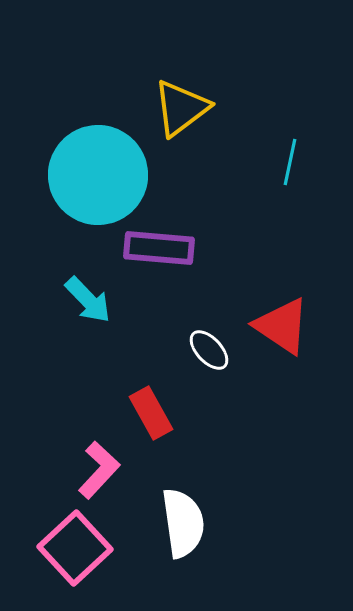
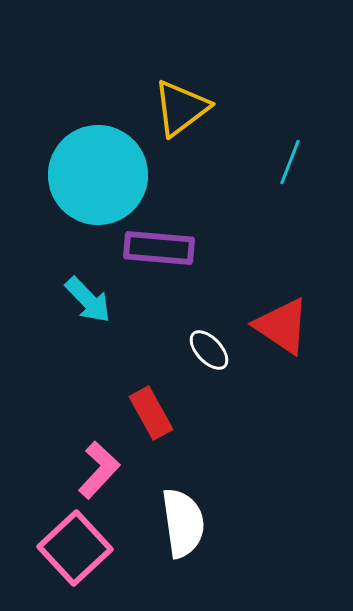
cyan line: rotated 9 degrees clockwise
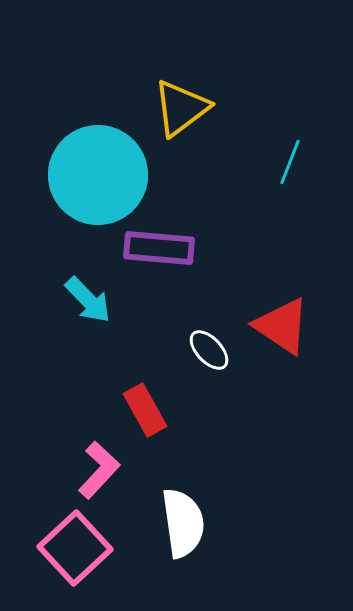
red rectangle: moved 6 px left, 3 px up
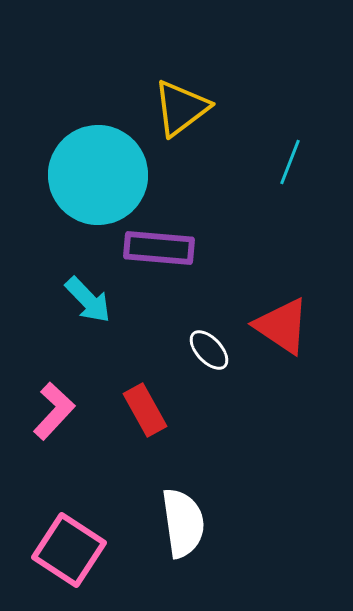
pink L-shape: moved 45 px left, 59 px up
pink square: moved 6 px left, 2 px down; rotated 14 degrees counterclockwise
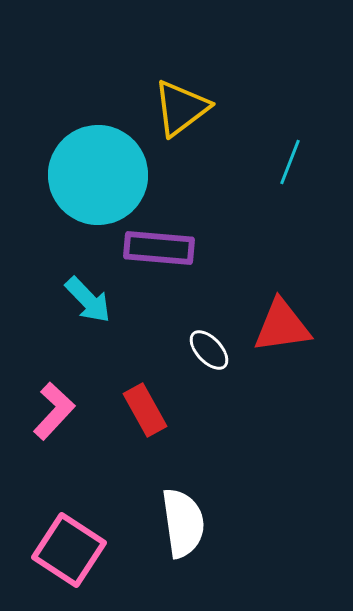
red triangle: rotated 42 degrees counterclockwise
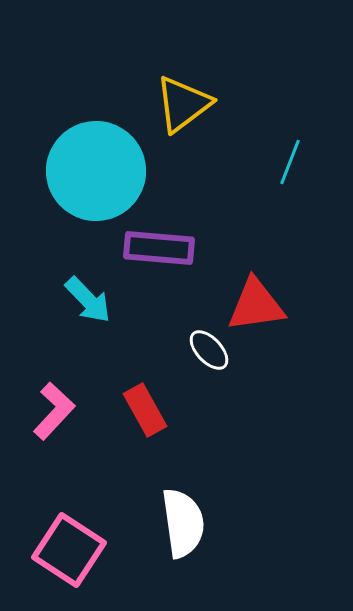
yellow triangle: moved 2 px right, 4 px up
cyan circle: moved 2 px left, 4 px up
red triangle: moved 26 px left, 21 px up
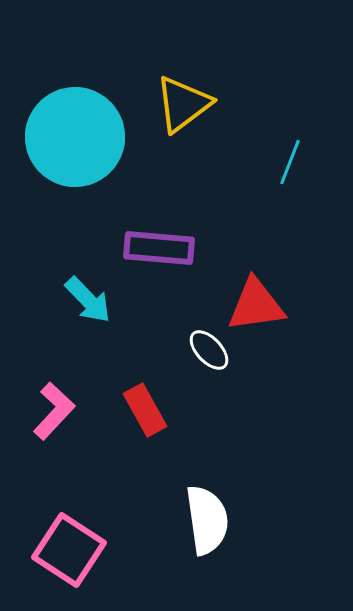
cyan circle: moved 21 px left, 34 px up
white semicircle: moved 24 px right, 3 px up
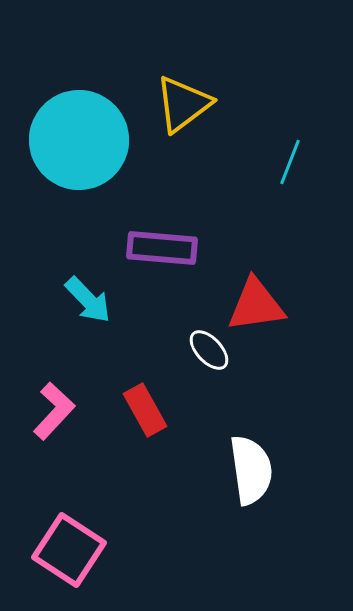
cyan circle: moved 4 px right, 3 px down
purple rectangle: moved 3 px right
white semicircle: moved 44 px right, 50 px up
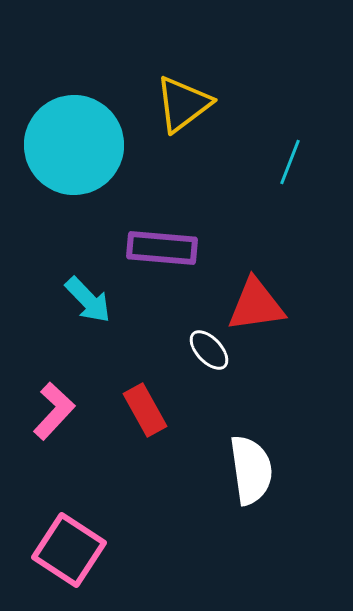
cyan circle: moved 5 px left, 5 px down
